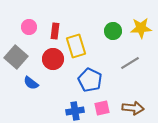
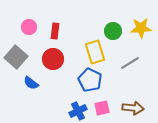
yellow rectangle: moved 19 px right, 6 px down
blue cross: moved 3 px right; rotated 18 degrees counterclockwise
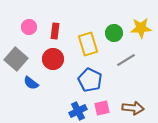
green circle: moved 1 px right, 2 px down
yellow rectangle: moved 7 px left, 8 px up
gray square: moved 2 px down
gray line: moved 4 px left, 3 px up
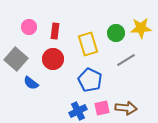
green circle: moved 2 px right
brown arrow: moved 7 px left
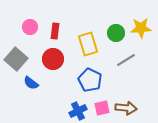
pink circle: moved 1 px right
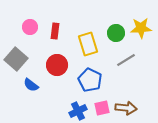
red circle: moved 4 px right, 6 px down
blue semicircle: moved 2 px down
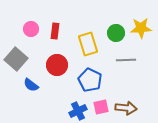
pink circle: moved 1 px right, 2 px down
gray line: rotated 30 degrees clockwise
pink square: moved 1 px left, 1 px up
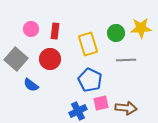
red circle: moved 7 px left, 6 px up
pink square: moved 4 px up
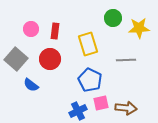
yellow star: moved 2 px left
green circle: moved 3 px left, 15 px up
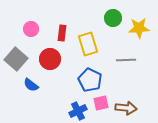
red rectangle: moved 7 px right, 2 px down
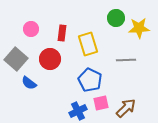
green circle: moved 3 px right
blue semicircle: moved 2 px left, 2 px up
brown arrow: rotated 50 degrees counterclockwise
